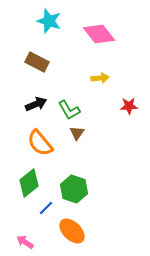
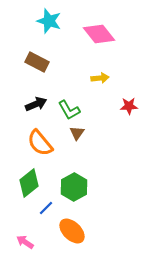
green hexagon: moved 2 px up; rotated 12 degrees clockwise
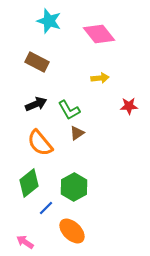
brown triangle: rotated 21 degrees clockwise
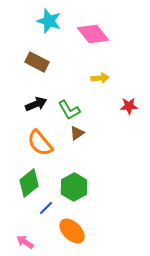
pink diamond: moved 6 px left
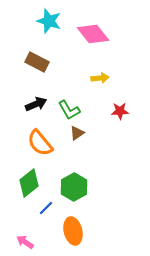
red star: moved 9 px left, 5 px down
orange ellipse: moved 1 px right; rotated 32 degrees clockwise
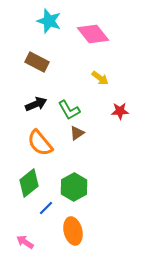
yellow arrow: rotated 42 degrees clockwise
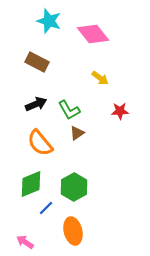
green diamond: moved 2 px right, 1 px down; rotated 16 degrees clockwise
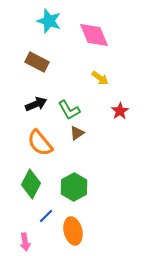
pink diamond: moved 1 px right, 1 px down; rotated 16 degrees clockwise
red star: rotated 30 degrees counterclockwise
green diamond: rotated 40 degrees counterclockwise
blue line: moved 8 px down
pink arrow: rotated 132 degrees counterclockwise
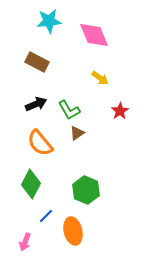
cyan star: rotated 25 degrees counterclockwise
green hexagon: moved 12 px right, 3 px down; rotated 8 degrees counterclockwise
pink arrow: rotated 30 degrees clockwise
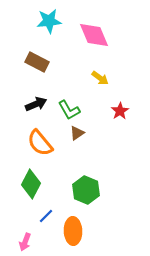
orange ellipse: rotated 12 degrees clockwise
